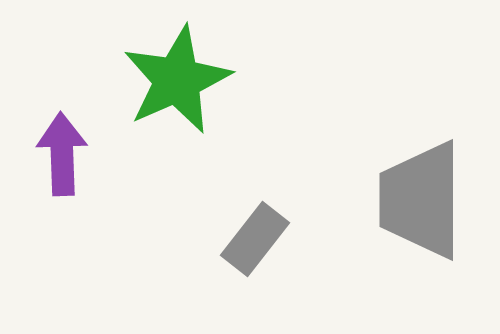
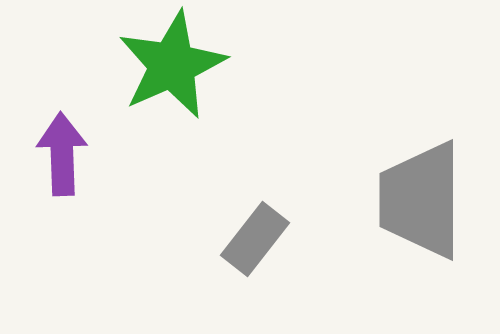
green star: moved 5 px left, 15 px up
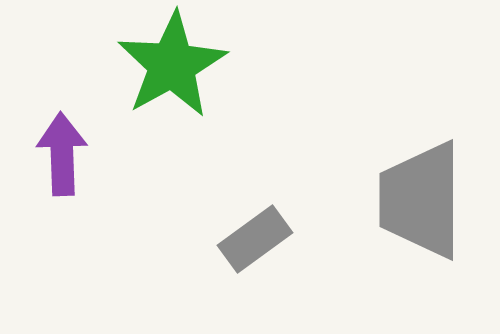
green star: rotated 5 degrees counterclockwise
gray rectangle: rotated 16 degrees clockwise
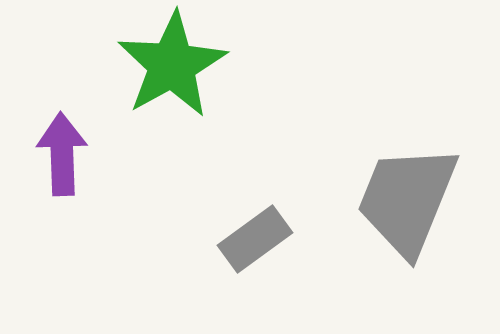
gray trapezoid: moved 14 px left; rotated 22 degrees clockwise
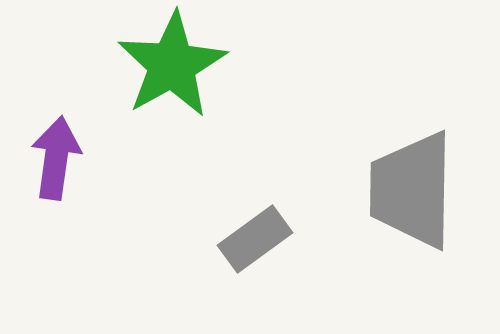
purple arrow: moved 6 px left, 4 px down; rotated 10 degrees clockwise
gray trapezoid: moved 5 px right, 10 px up; rotated 21 degrees counterclockwise
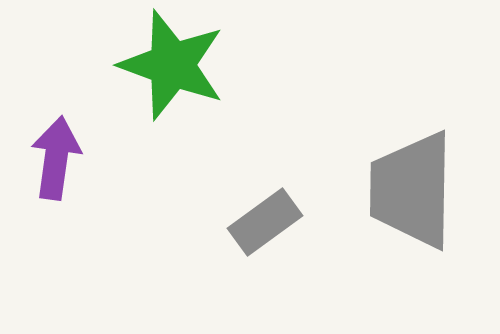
green star: rotated 23 degrees counterclockwise
gray rectangle: moved 10 px right, 17 px up
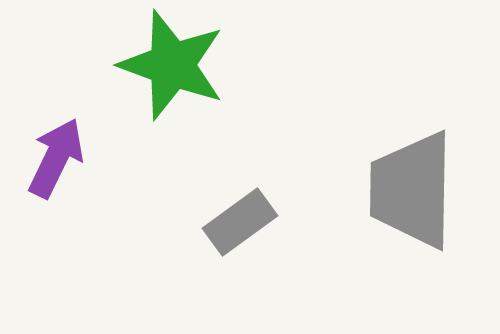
purple arrow: rotated 18 degrees clockwise
gray rectangle: moved 25 px left
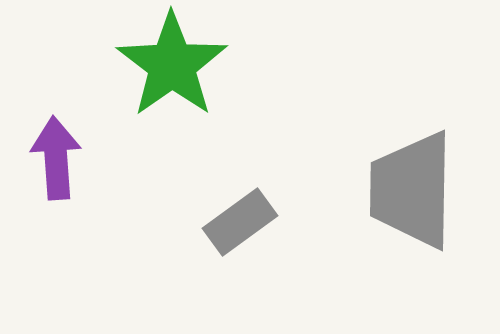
green star: rotated 17 degrees clockwise
purple arrow: rotated 30 degrees counterclockwise
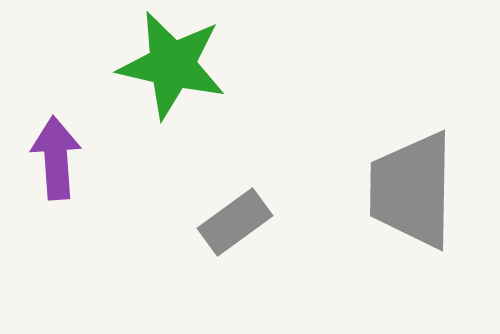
green star: rotated 24 degrees counterclockwise
gray rectangle: moved 5 px left
